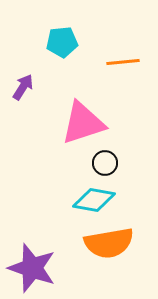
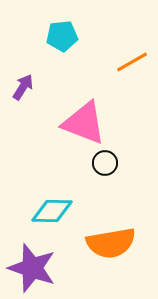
cyan pentagon: moved 6 px up
orange line: moved 9 px right; rotated 24 degrees counterclockwise
pink triangle: moved 1 px right; rotated 39 degrees clockwise
cyan diamond: moved 42 px left, 11 px down; rotated 9 degrees counterclockwise
orange semicircle: moved 2 px right
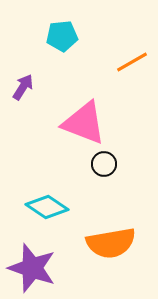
black circle: moved 1 px left, 1 px down
cyan diamond: moved 5 px left, 4 px up; rotated 33 degrees clockwise
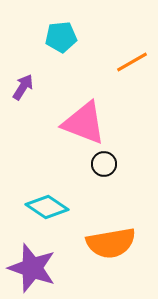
cyan pentagon: moved 1 px left, 1 px down
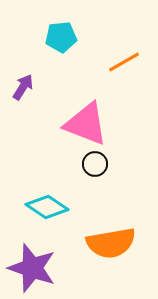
orange line: moved 8 px left
pink triangle: moved 2 px right, 1 px down
black circle: moved 9 px left
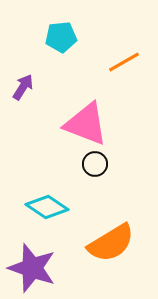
orange semicircle: rotated 21 degrees counterclockwise
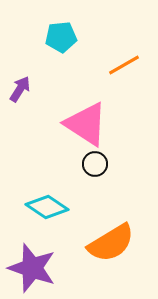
orange line: moved 3 px down
purple arrow: moved 3 px left, 2 px down
pink triangle: rotated 12 degrees clockwise
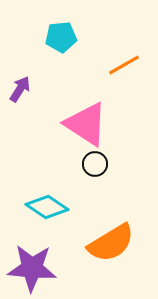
purple star: rotated 15 degrees counterclockwise
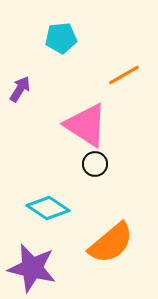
cyan pentagon: moved 1 px down
orange line: moved 10 px down
pink triangle: moved 1 px down
cyan diamond: moved 1 px right, 1 px down
orange semicircle: rotated 9 degrees counterclockwise
purple star: rotated 9 degrees clockwise
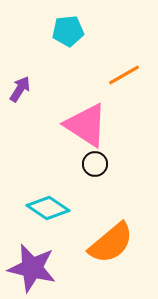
cyan pentagon: moved 7 px right, 7 px up
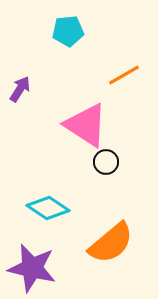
black circle: moved 11 px right, 2 px up
